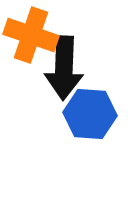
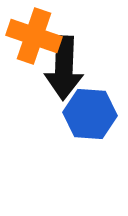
orange cross: moved 3 px right, 1 px down
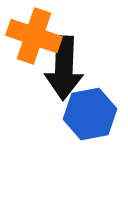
blue hexagon: rotated 15 degrees counterclockwise
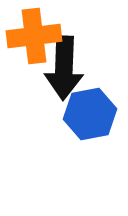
orange cross: rotated 26 degrees counterclockwise
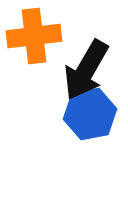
black arrow: moved 22 px right, 2 px down; rotated 28 degrees clockwise
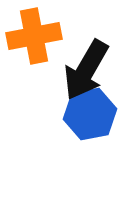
orange cross: rotated 4 degrees counterclockwise
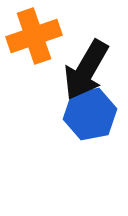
orange cross: rotated 8 degrees counterclockwise
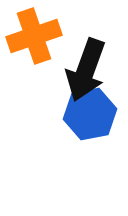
black arrow: rotated 10 degrees counterclockwise
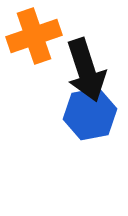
black arrow: rotated 38 degrees counterclockwise
